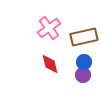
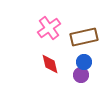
purple circle: moved 2 px left
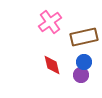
pink cross: moved 1 px right, 6 px up
red diamond: moved 2 px right, 1 px down
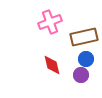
pink cross: rotated 15 degrees clockwise
blue circle: moved 2 px right, 3 px up
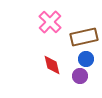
pink cross: rotated 25 degrees counterclockwise
purple circle: moved 1 px left, 1 px down
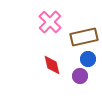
blue circle: moved 2 px right
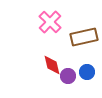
blue circle: moved 1 px left, 13 px down
purple circle: moved 12 px left
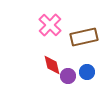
pink cross: moved 3 px down
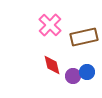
purple circle: moved 5 px right
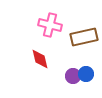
pink cross: rotated 30 degrees counterclockwise
red diamond: moved 12 px left, 6 px up
blue circle: moved 1 px left, 2 px down
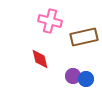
pink cross: moved 4 px up
blue circle: moved 5 px down
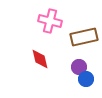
purple circle: moved 6 px right, 9 px up
